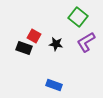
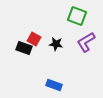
green square: moved 1 px left, 1 px up; rotated 18 degrees counterclockwise
red square: moved 3 px down
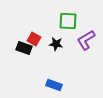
green square: moved 9 px left, 5 px down; rotated 18 degrees counterclockwise
purple L-shape: moved 2 px up
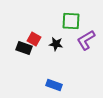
green square: moved 3 px right
